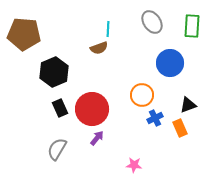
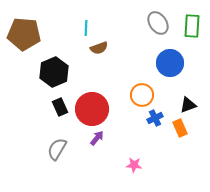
gray ellipse: moved 6 px right, 1 px down
cyan line: moved 22 px left, 1 px up
black rectangle: moved 1 px up
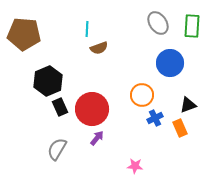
cyan line: moved 1 px right, 1 px down
black hexagon: moved 6 px left, 9 px down
pink star: moved 1 px right, 1 px down
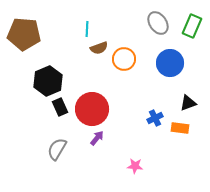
green rectangle: rotated 20 degrees clockwise
orange circle: moved 18 px left, 36 px up
black triangle: moved 2 px up
orange rectangle: rotated 60 degrees counterclockwise
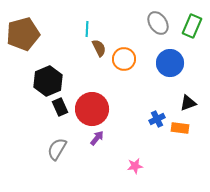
brown pentagon: moved 1 px left; rotated 20 degrees counterclockwise
brown semicircle: rotated 96 degrees counterclockwise
blue cross: moved 2 px right, 1 px down
pink star: rotated 14 degrees counterclockwise
